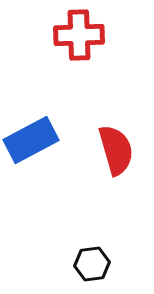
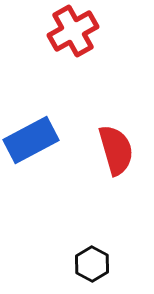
red cross: moved 6 px left, 4 px up; rotated 27 degrees counterclockwise
black hexagon: rotated 24 degrees counterclockwise
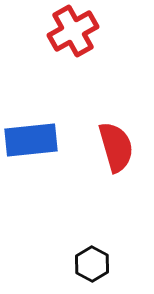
blue rectangle: rotated 22 degrees clockwise
red semicircle: moved 3 px up
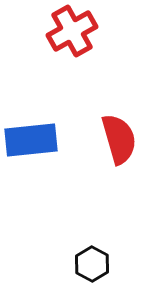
red cross: moved 1 px left
red semicircle: moved 3 px right, 8 px up
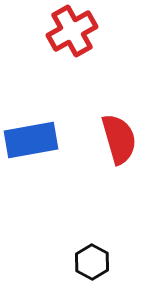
blue rectangle: rotated 4 degrees counterclockwise
black hexagon: moved 2 px up
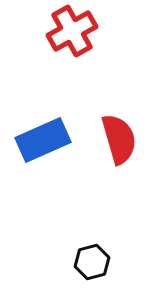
blue rectangle: moved 12 px right; rotated 14 degrees counterclockwise
black hexagon: rotated 16 degrees clockwise
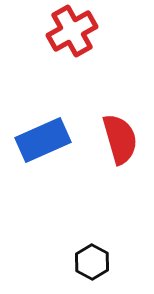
red semicircle: moved 1 px right
black hexagon: rotated 16 degrees counterclockwise
